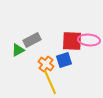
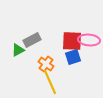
blue square: moved 9 px right, 3 px up
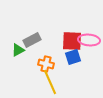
orange cross: rotated 21 degrees counterclockwise
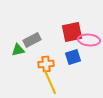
red square: moved 9 px up; rotated 15 degrees counterclockwise
green triangle: rotated 16 degrees clockwise
orange cross: rotated 21 degrees counterclockwise
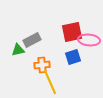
orange cross: moved 4 px left, 1 px down
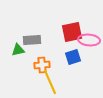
gray rectangle: rotated 24 degrees clockwise
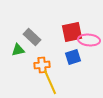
gray rectangle: moved 3 px up; rotated 48 degrees clockwise
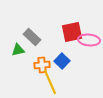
blue square: moved 11 px left, 4 px down; rotated 28 degrees counterclockwise
